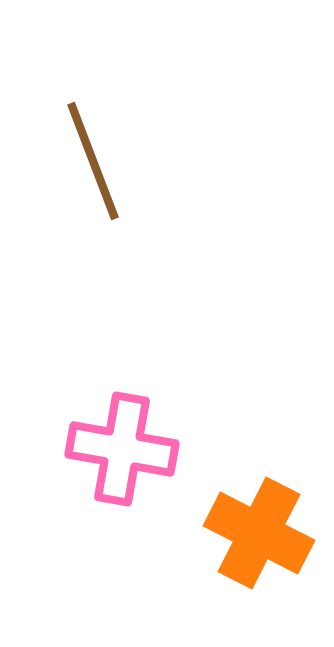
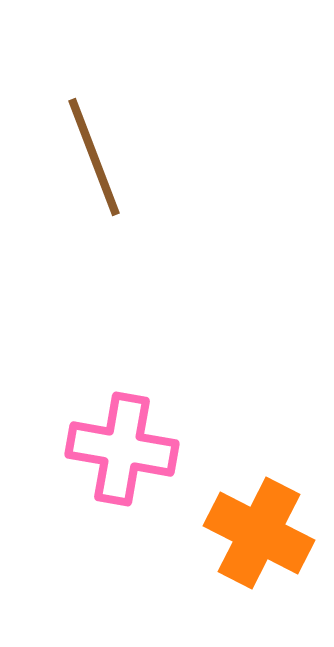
brown line: moved 1 px right, 4 px up
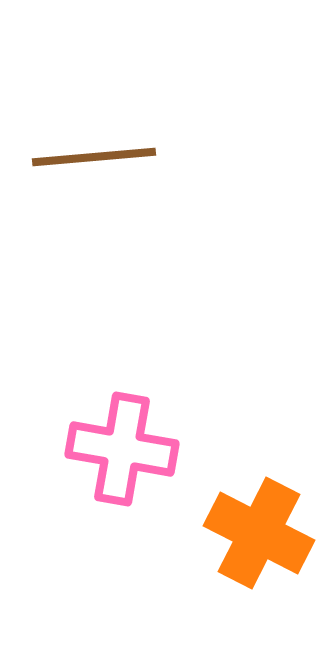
brown line: rotated 74 degrees counterclockwise
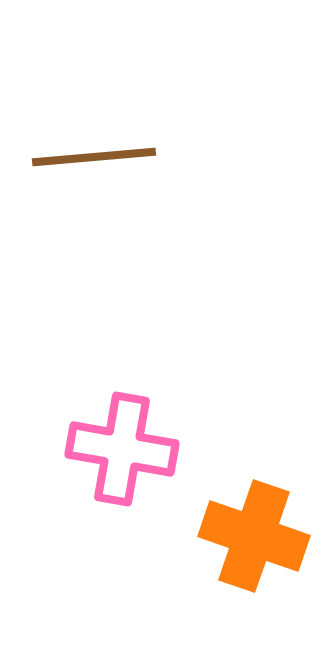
orange cross: moved 5 px left, 3 px down; rotated 8 degrees counterclockwise
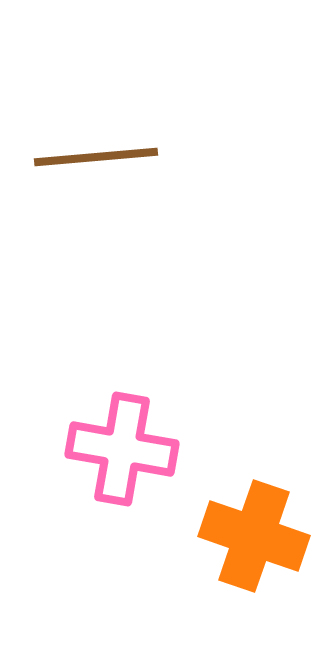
brown line: moved 2 px right
